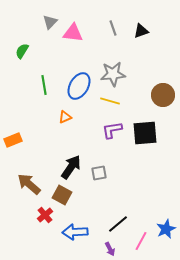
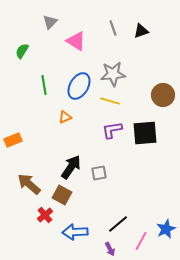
pink triangle: moved 3 px right, 8 px down; rotated 25 degrees clockwise
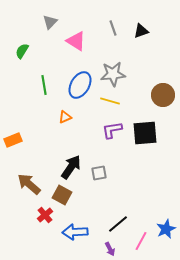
blue ellipse: moved 1 px right, 1 px up
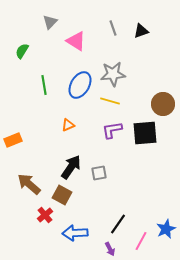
brown circle: moved 9 px down
orange triangle: moved 3 px right, 8 px down
black line: rotated 15 degrees counterclockwise
blue arrow: moved 1 px down
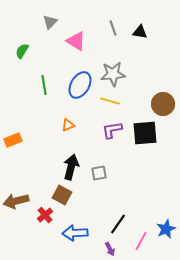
black triangle: moved 1 px left, 1 px down; rotated 28 degrees clockwise
black arrow: rotated 20 degrees counterclockwise
brown arrow: moved 13 px left, 17 px down; rotated 55 degrees counterclockwise
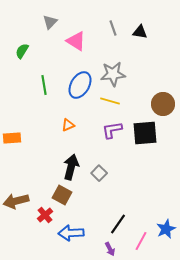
orange rectangle: moved 1 px left, 2 px up; rotated 18 degrees clockwise
gray square: rotated 35 degrees counterclockwise
blue arrow: moved 4 px left
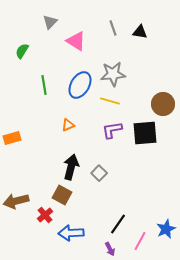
orange rectangle: rotated 12 degrees counterclockwise
pink line: moved 1 px left
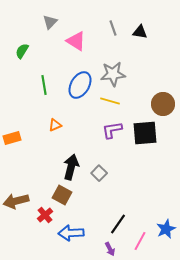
orange triangle: moved 13 px left
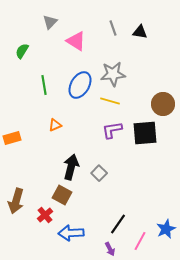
brown arrow: rotated 60 degrees counterclockwise
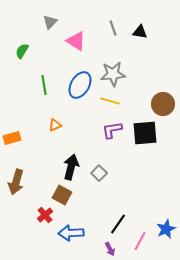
brown arrow: moved 19 px up
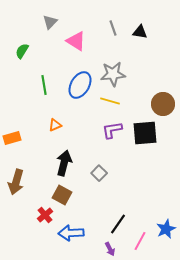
black arrow: moved 7 px left, 4 px up
